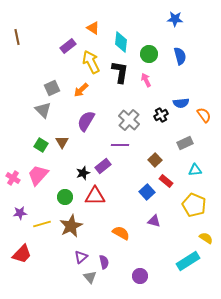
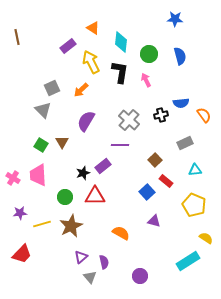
black cross at (161, 115): rotated 16 degrees clockwise
pink trapezoid at (38, 175): rotated 45 degrees counterclockwise
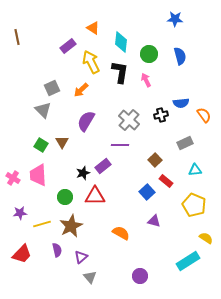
purple semicircle at (104, 262): moved 47 px left, 12 px up
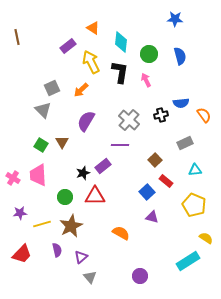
purple triangle at (154, 221): moved 2 px left, 4 px up
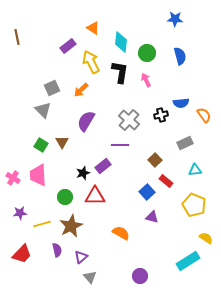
green circle at (149, 54): moved 2 px left, 1 px up
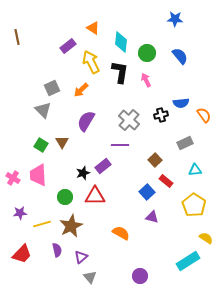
blue semicircle at (180, 56): rotated 24 degrees counterclockwise
yellow pentagon at (194, 205): rotated 10 degrees clockwise
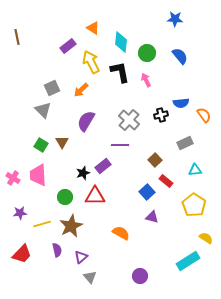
black L-shape at (120, 72): rotated 20 degrees counterclockwise
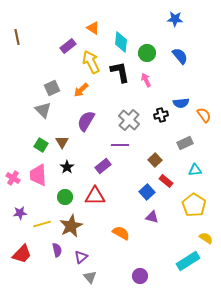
black star at (83, 173): moved 16 px left, 6 px up; rotated 16 degrees counterclockwise
